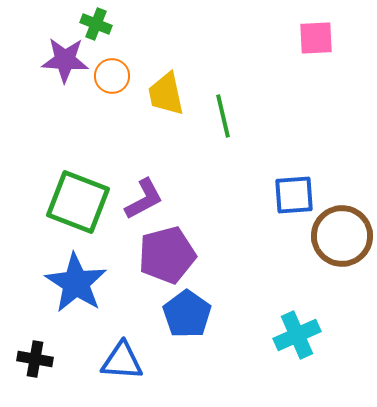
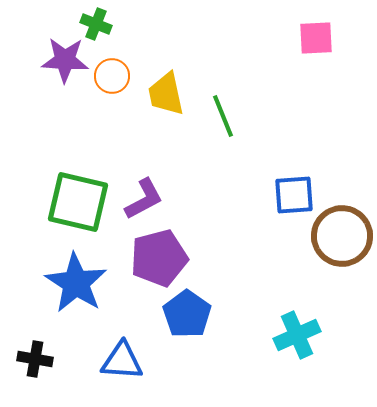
green line: rotated 9 degrees counterclockwise
green square: rotated 8 degrees counterclockwise
purple pentagon: moved 8 px left, 3 px down
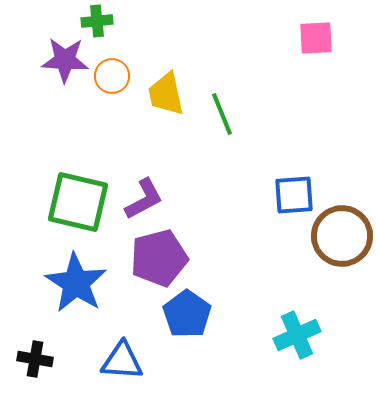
green cross: moved 1 px right, 3 px up; rotated 28 degrees counterclockwise
green line: moved 1 px left, 2 px up
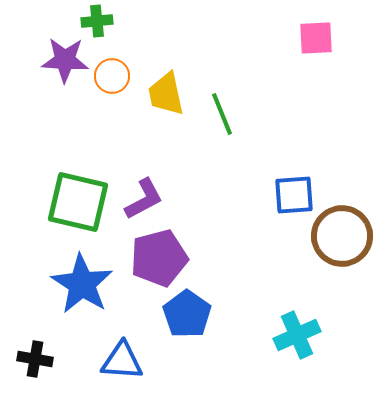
blue star: moved 6 px right, 1 px down
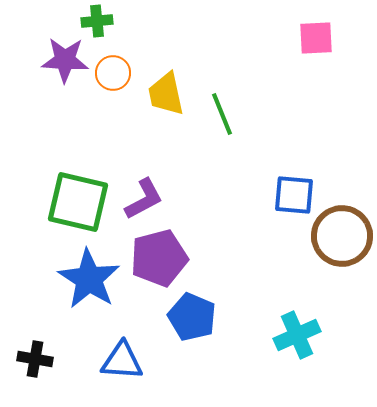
orange circle: moved 1 px right, 3 px up
blue square: rotated 9 degrees clockwise
blue star: moved 7 px right, 5 px up
blue pentagon: moved 5 px right, 3 px down; rotated 12 degrees counterclockwise
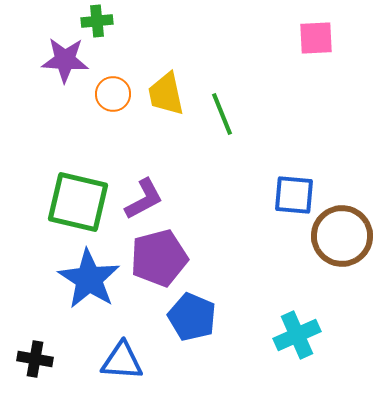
orange circle: moved 21 px down
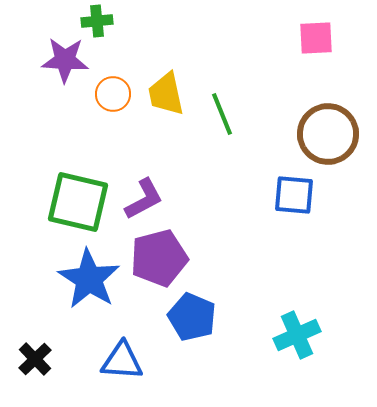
brown circle: moved 14 px left, 102 px up
black cross: rotated 36 degrees clockwise
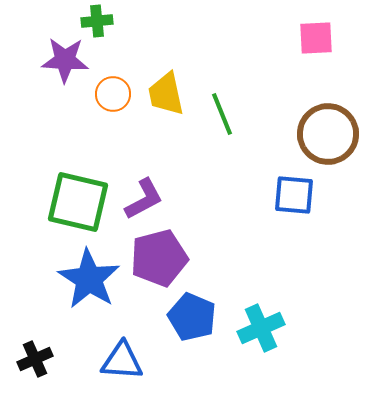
cyan cross: moved 36 px left, 7 px up
black cross: rotated 20 degrees clockwise
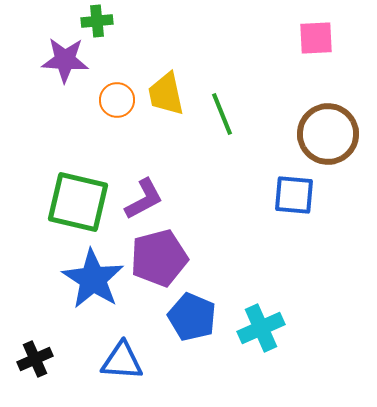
orange circle: moved 4 px right, 6 px down
blue star: moved 4 px right
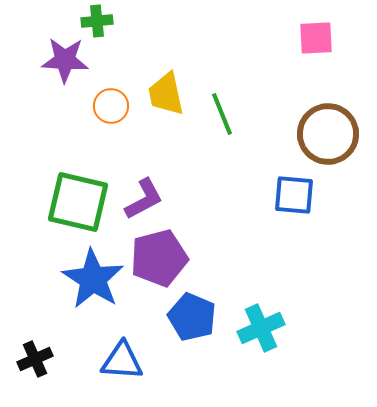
orange circle: moved 6 px left, 6 px down
